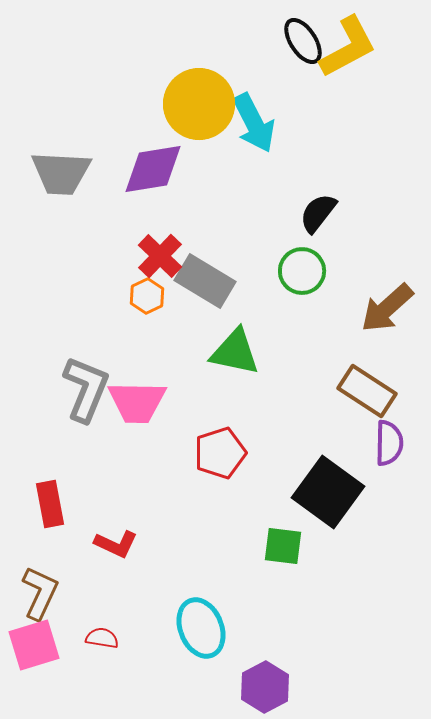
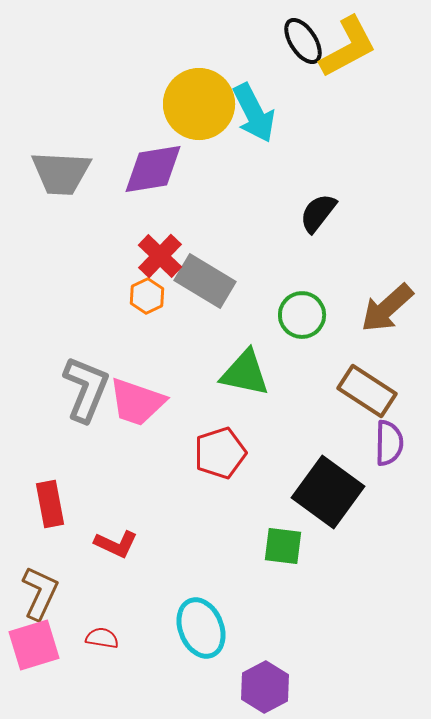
cyan arrow: moved 10 px up
green circle: moved 44 px down
green triangle: moved 10 px right, 21 px down
pink trapezoid: rotated 18 degrees clockwise
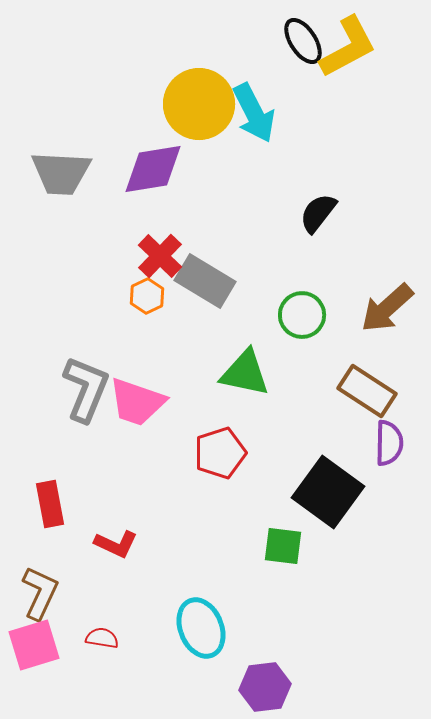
purple hexagon: rotated 21 degrees clockwise
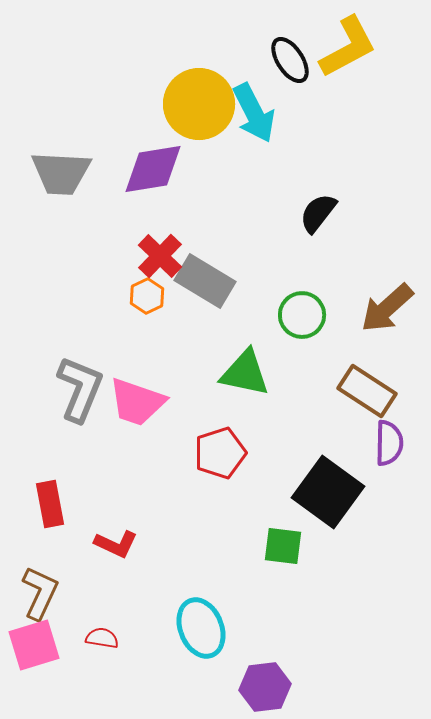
black ellipse: moved 13 px left, 19 px down
gray L-shape: moved 6 px left
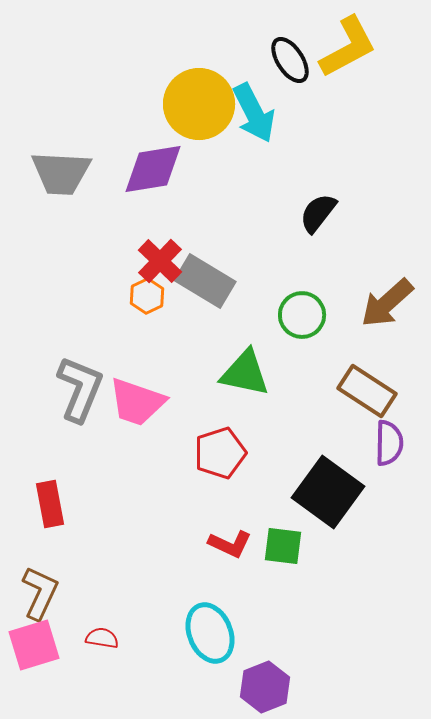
red cross: moved 5 px down
brown arrow: moved 5 px up
red L-shape: moved 114 px right
cyan ellipse: moved 9 px right, 5 px down
purple hexagon: rotated 15 degrees counterclockwise
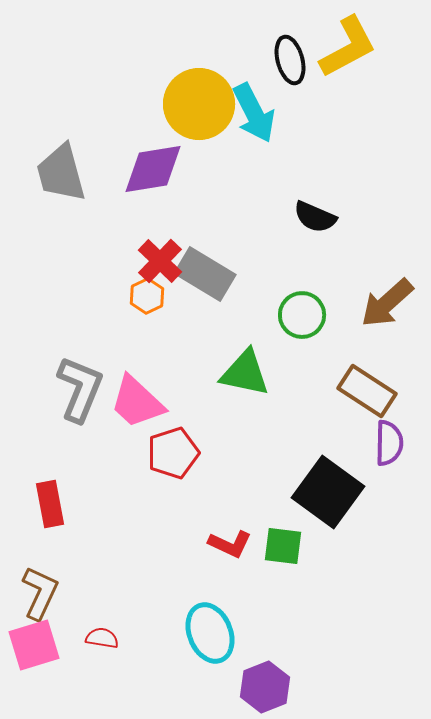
black ellipse: rotated 18 degrees clockwise
gray trapezoid: rotated 72 degrees clockwise
black semicircle: moved 3 px left, 4 px down; rotated 105 degrees counterclockwise
gray rectangle: moved 7 px up
pink trapezoid: rotated 24 degrees clockwise
red pentagon: moved 47 px left
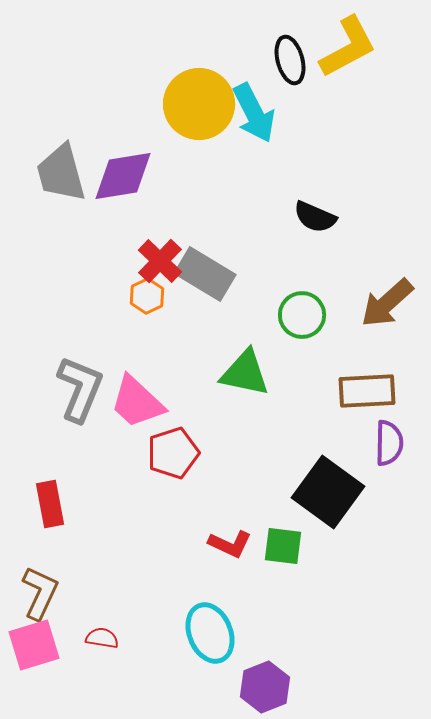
purple diamond: moved 30 px left, 7 px down
brown rectangle: rotated 36 degrees counterclockwise
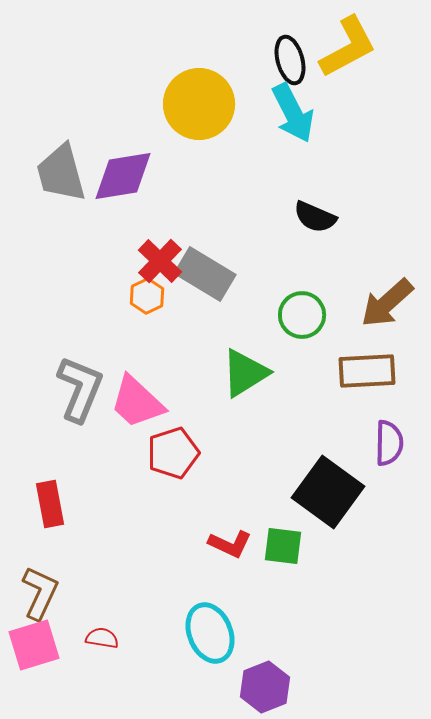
cyan arrow: moved 39 px right
green triangle: rotated 44 degrees counterclockwise
brown rectangle: moved 20 px up
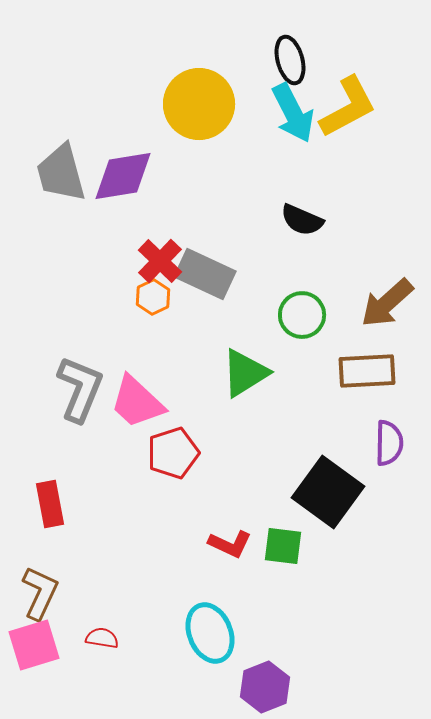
yellow L-shape: moved 60 px down
black semicircle: moved 13 px left, 3 px down
gray rectangle: rotated 6 degrees counterclockwise
orange hexagon: moved 6 px right, 1 px down
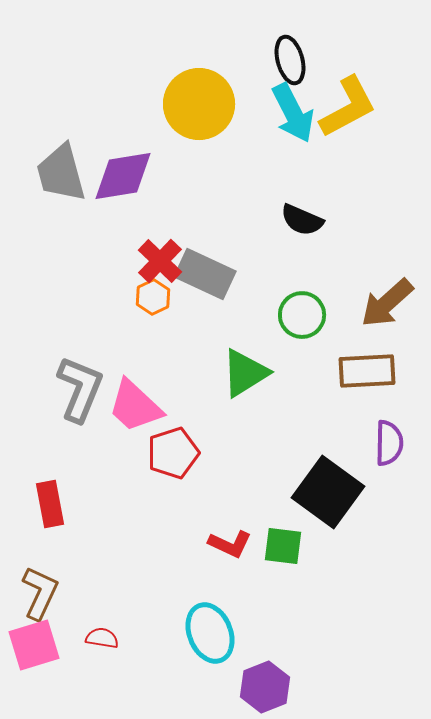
pink trapezoid: moved 2 px left, 4 px down
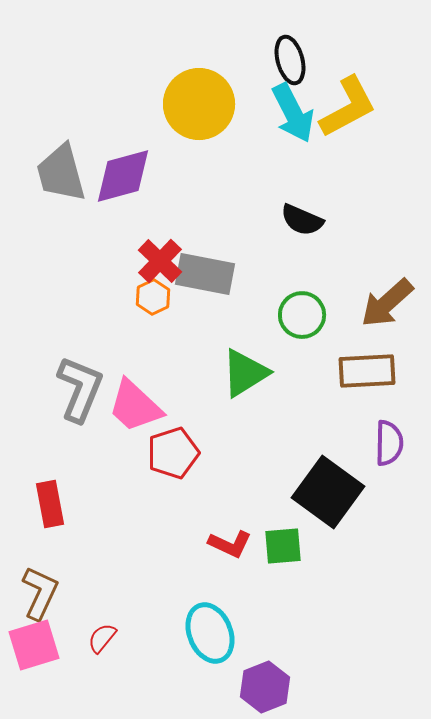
purple diamond: rotated 6 degrees counterclockwise
gray rectangle: rotated 14 degrees counterclockwise
green square: rotated 12 degrees counterclockwise
red semicircle: rotated 60 degrees counterclockwise
